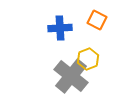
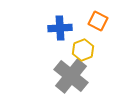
orange square: moved 1 px right, 1 px down
yellow hexagon: moved 5 px left, 9 px up
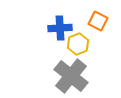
yellow hexagon: moved 5 px left, 6 px up
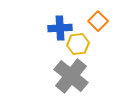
orange square: rotated 18 degrees clockwise
yellow hexagon: rotated 15 degrees clockwise
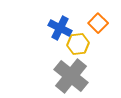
orange square: moved 2 px down
blue cross: rotated 30 degrees clockwise
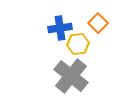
blue cross: rotated 35 degrees counterclockwise
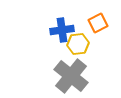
orange square: rotated 18 degrees clockwise
blue cross: moved 2 px right, 2 px down
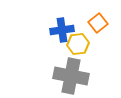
orange square: rotated 12 degrees counterclockwise
gray cross: rotated 28 degrees counterclockwise
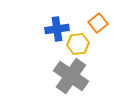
blue cross: moved 5 px left, 1 px up
gray cross: rotated 24 degrees clockwise
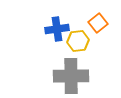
yellow hexagon: moved 3 px up
gray cross: rotated 36 degrees counterclockwise
